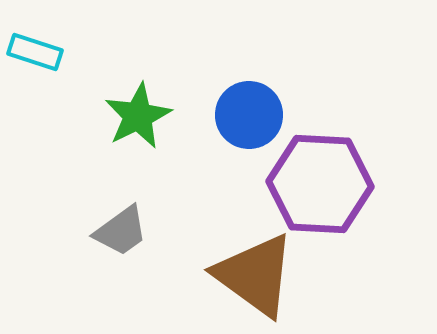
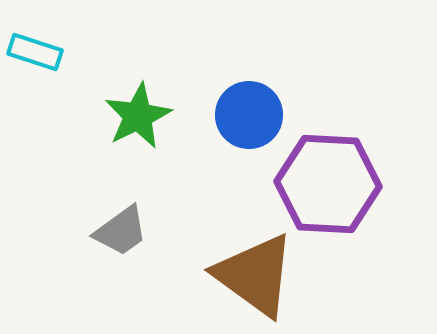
purple hexagon: moved 8 px right
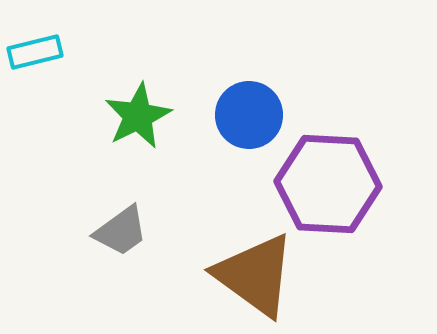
cyan rectangle: rotated 32 degrees counterclockwise
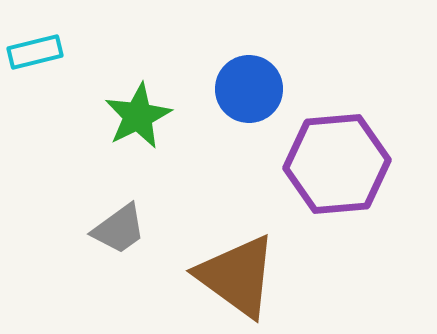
blue circle: moved 26 px up
purple hexagon: moved 9 px right, 20 px up; rotated 8 degrees counterclockwise
gray trapezoid: moved 2 px left, 2 px up
brown triangle: moved 18 px left, 1 px down
